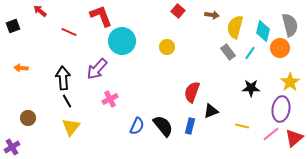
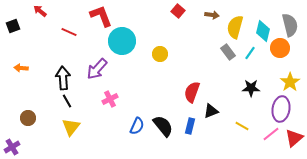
yellow circle: moved 7 px left, 7 px down
yellow line: rotated 16 degrees clockwise
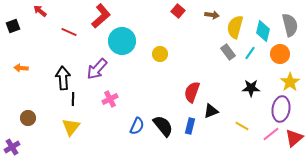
red L-shape: rotated 70 degrees clockwise
orange circle: moved 6 px down
black line: moved 6 px right, 2 px up; rotated 32 degrees clockwise
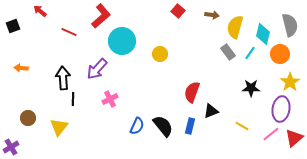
cyan diamond: moved 3 px down
yellow triangle: moved 12 px left
purple cross: moved 1 px left
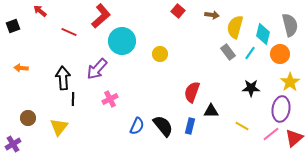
black triangle: rotated 21 degrees clockwise
purple cross: moved 2 px right, 3 px up
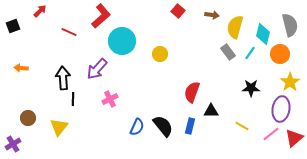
red arrow: rotated 96 degrees clockwise
blue semicircle: moved 1 px down
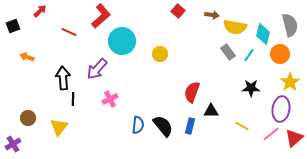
yellow semicircle: rotated 95 degrees counterclockwise
cyan line: moved 1 px left, 2 px down
orange arrow: moved 6 px right, 11 px up; rotated 16 degrees clockwise
blue semicircle: moved 1 px right, 2 px up; rotated 18 degrees counterclockwise
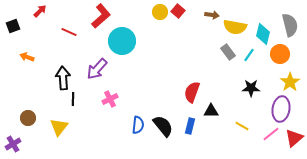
yellow circle: moved 42 px up
